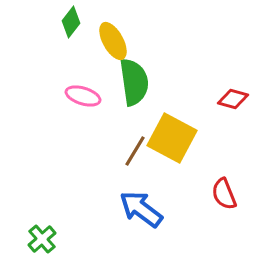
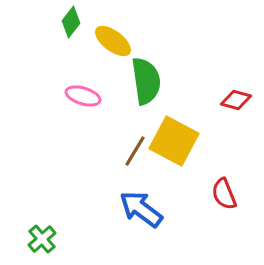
yellow ellipse: rotated 24 degrees counterclockwise
green semicircle: moved 12 px right, 1 px up
red diamond: moved 3 px right, 1 px down
yellow square: moved 2 px right, 3 px down
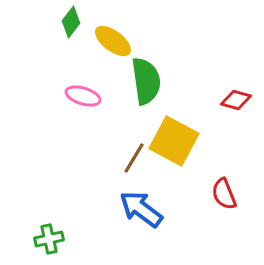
brown line: moved 1 px left, 7 px down
green cross: moved 7 px right; rotated 28 degrees clockwise
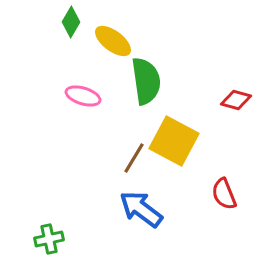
green diamond: rotated 8 degrees counterclockwise
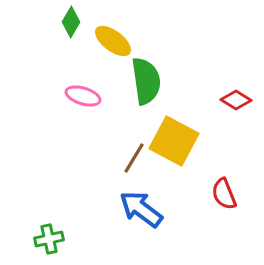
red diamond: rotated 16 degrees clockwise
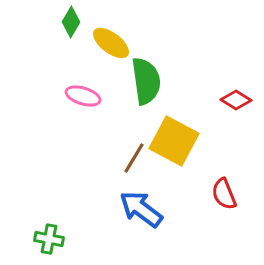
yellow ellipse: moved 2 px left, 2 px down
green cross: rotated 24 degrees clockwise
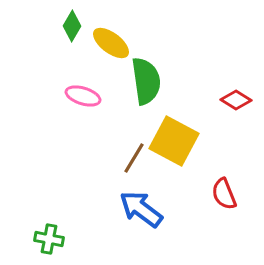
green diamond: moved 1 px right, 4 px down
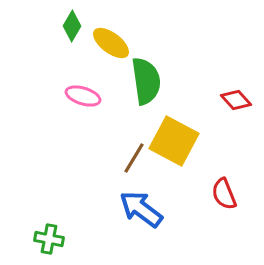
red diamond: rotated 16 degrees clockwise
